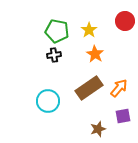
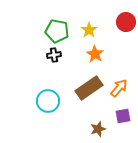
red circle: moved 1 px right, 1 px down
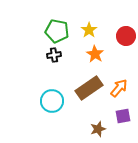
red circle: moved 14 px down
cyan circle: moved 4 px right
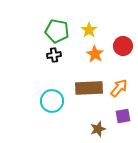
red circle: moved 3 px left, 10 px down
brown rectangle: rotated 32 degrees clockwise
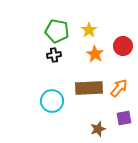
purple square: moved 1 px right, 2 px down
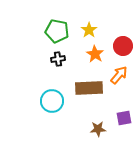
black cross: moved 4 px right, 4 px down
orange arrow: moved 13 px up
brown star: rotated 14 degrees clockwise
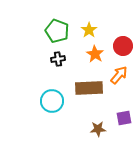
green pentagon: rotated 10 degrees clockwise
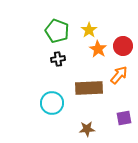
orange star: moved 3 px right, 5 px up
cyan circle: moved 2 px down
brown star: moved 11 px left
